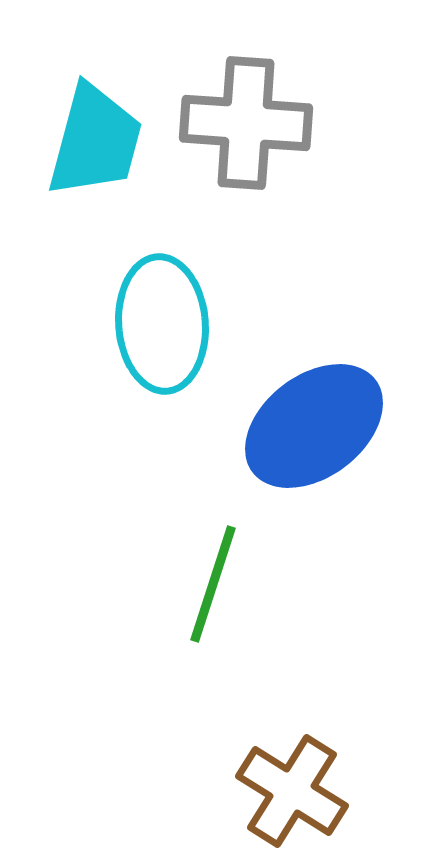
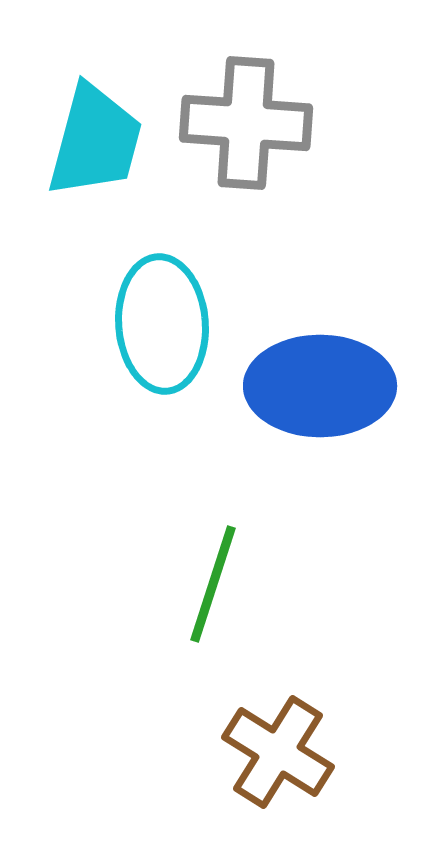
blue ellipse: moved 6 px right, 40 px up; rotated 37 degrees clockwise
brown cross: moved 14 px left, 39 px up
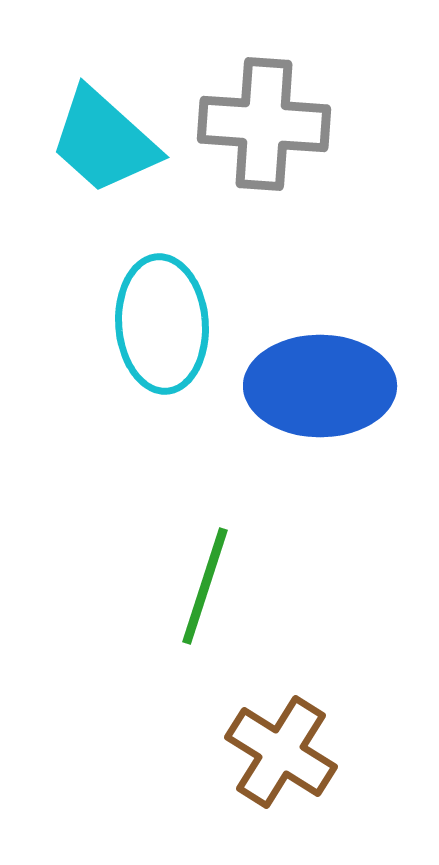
gray cross: moved 18 px right, 1 px down
cyan trapezoid: moved 9 px right; rotated 117 degrees clockwise
green line: moved 8 px left, 2 px down
brown cross: moved 3 px right
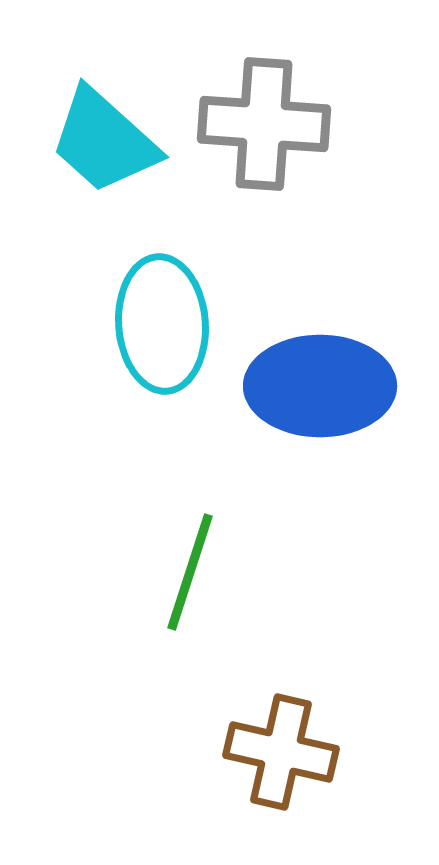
green line: moved 15 px left, 14 px up
brown cross: rotated 19 degrees counterclockwise
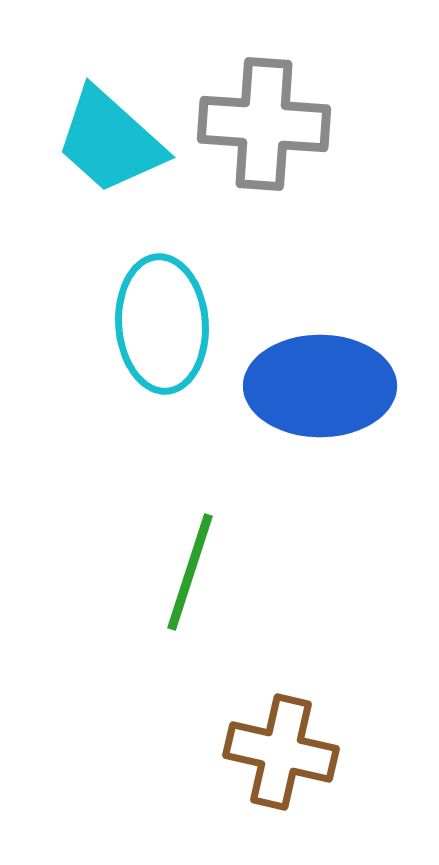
cyan trapezoid: moved 6 px right
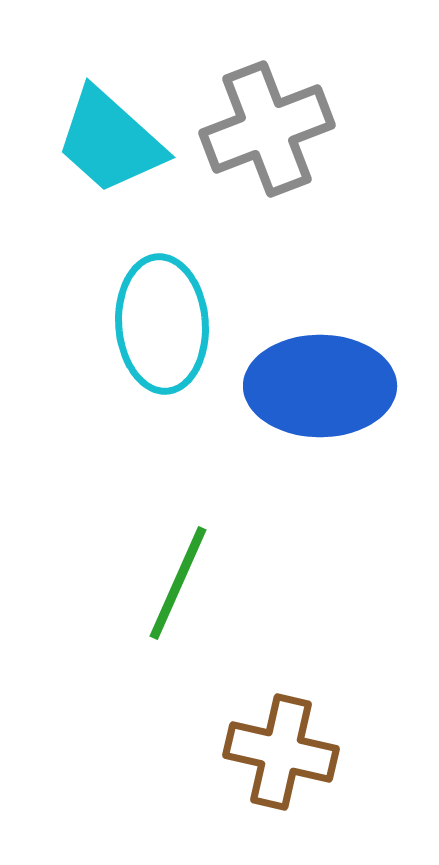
gray cross: moved 3 px right, 5 px down; rotated 25 degrees counterclockwise
green line: moved 12 px left, 11 px down; rotated 6 degrees clockwise
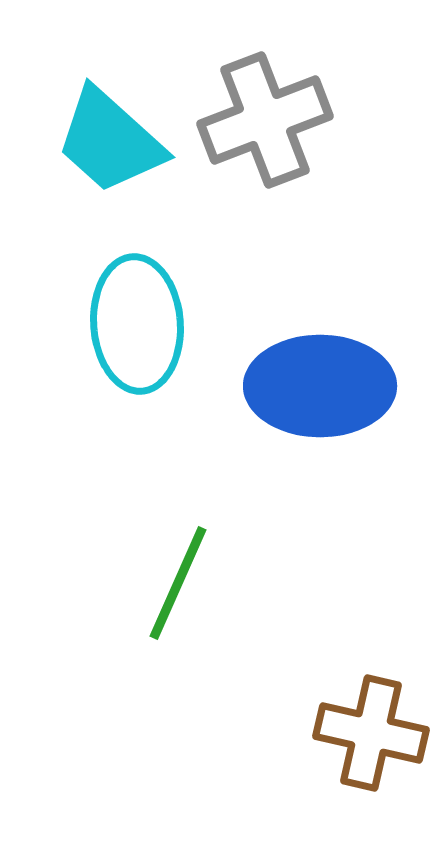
gray cross: moved 2 px left, 9 px up
cyan ellipse: moved 25 px left
brown cross: moved 90 px right, 19 px up
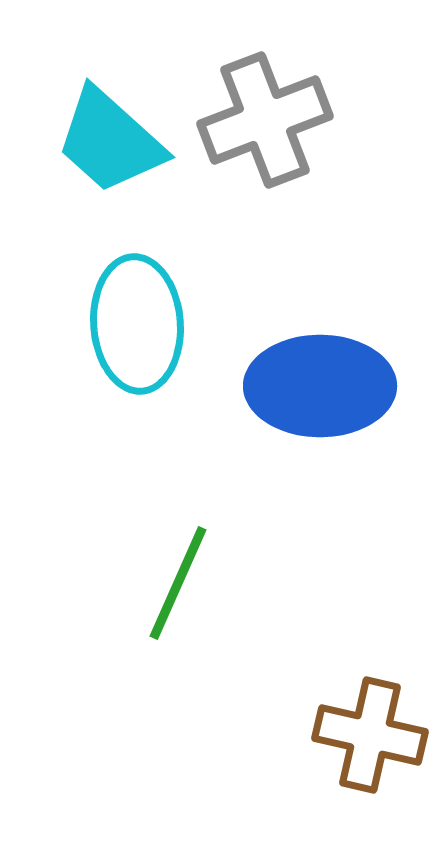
brown cross: moved 1 px left, 2 px down
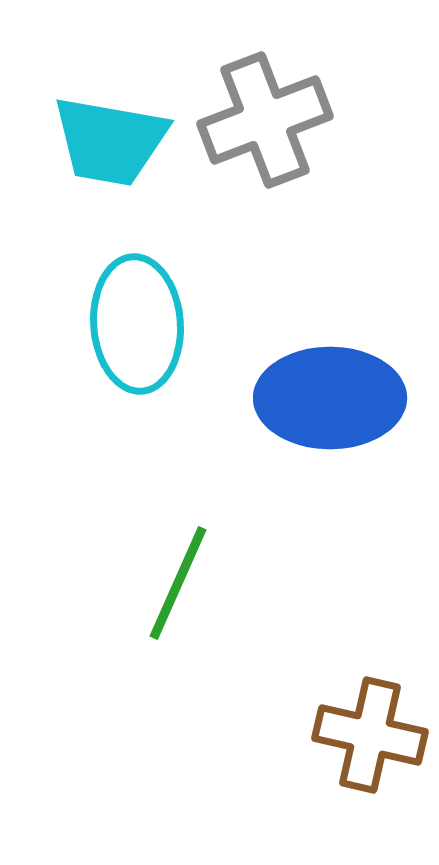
cyan trapezoid: rotated 32 degrees counterclockwise
blue ellipse: moved 10 px right, 12 px down
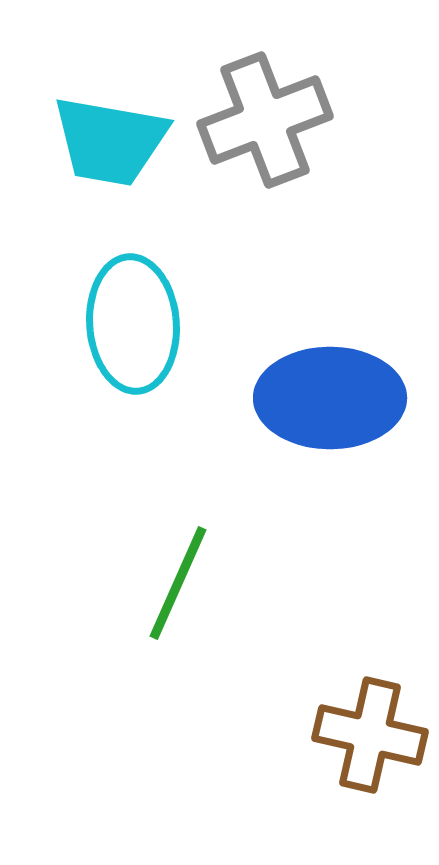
cyan ellipse: moved 4 px left
